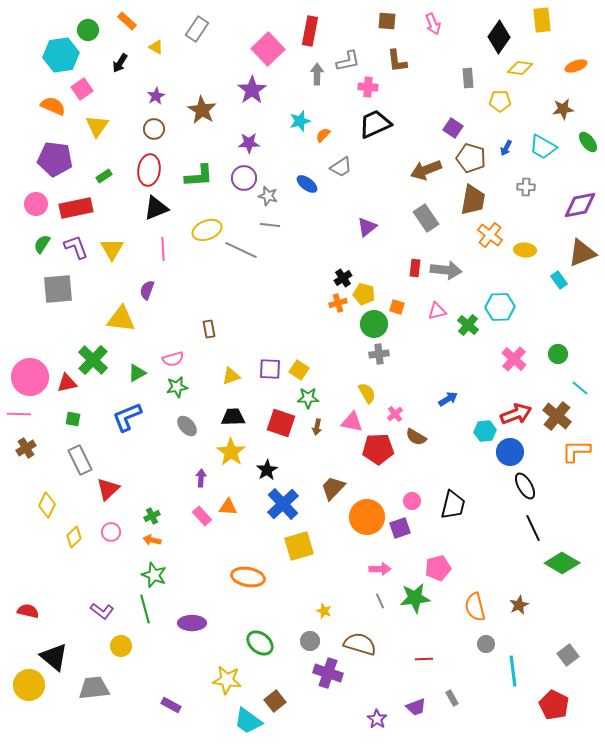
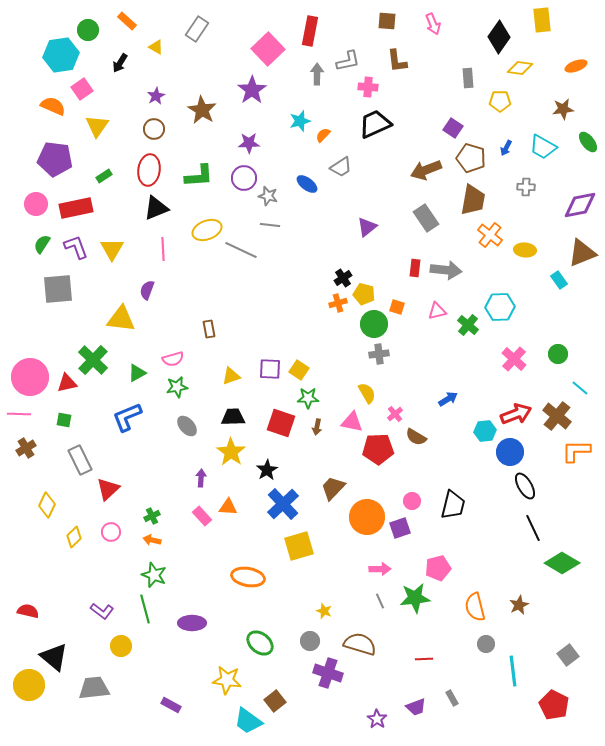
green square at (73, 419): moved 9 px left, 1 px down
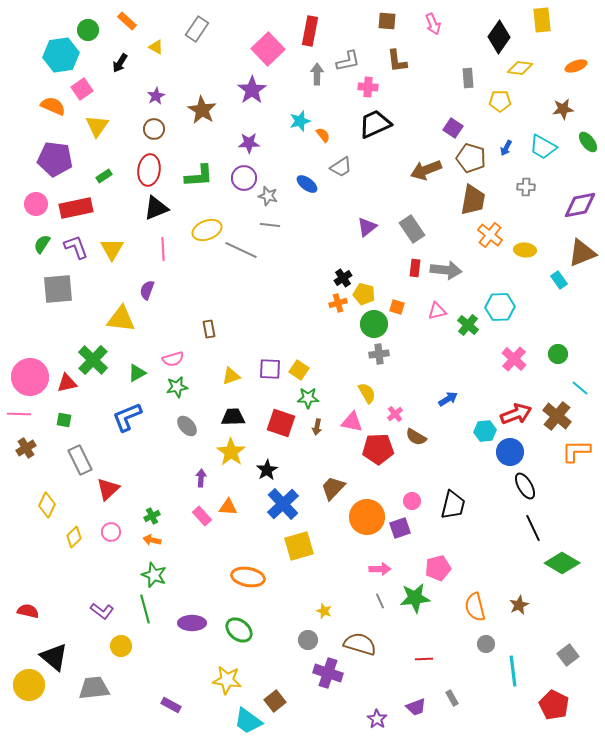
orange semicircle at (323, 135): rotated 98 degrees clockwise
gray rectangle at (426, 218): moved 14 px left, 11 px down
gray circle at (310, 641): moved 2 px left, 1 px up
green ellipse at (260, 643): moved 21 px left, 13 px up
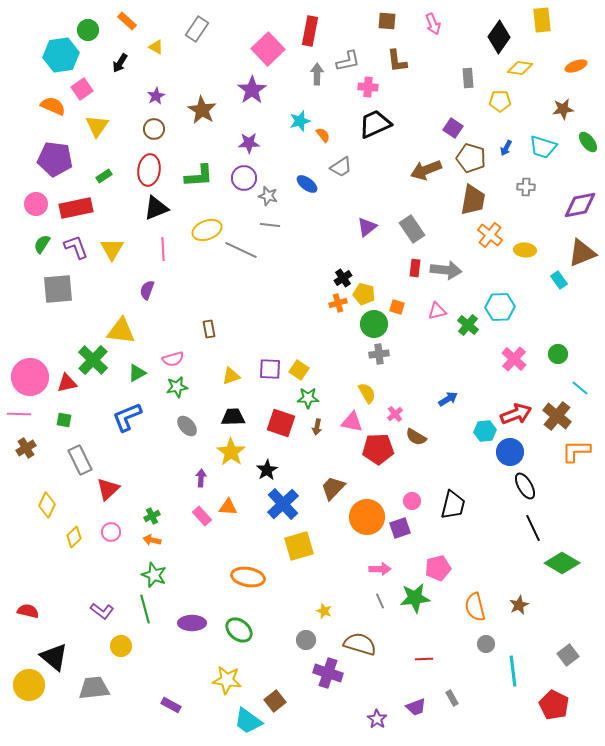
cyan trapezoid at (543, 147): rotated 12 degrees counterclockwise
yellow triangle at (121, 319): moved 12 px down
gray circle at (308, 640): moved 2 px left
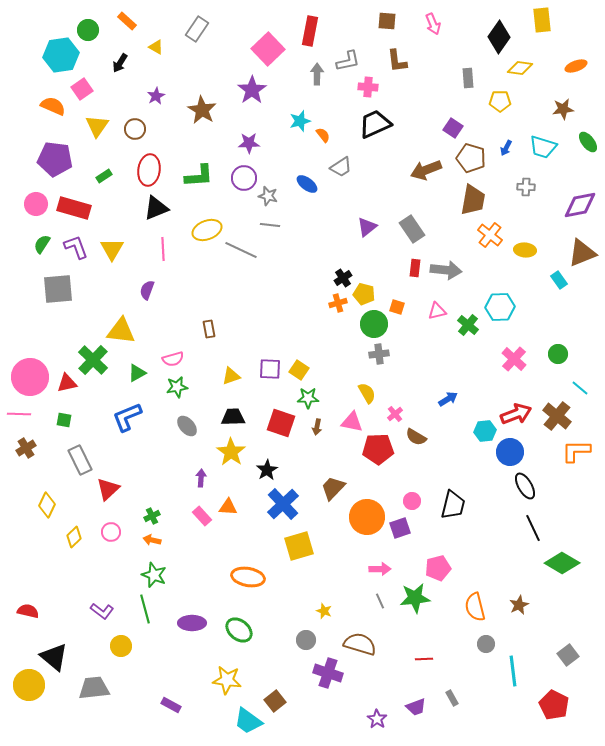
brown circle at (154, 129): moved 19 px left
red rectangle at (76, 208): moved 2 px left; rotated 28 degrees clockwise
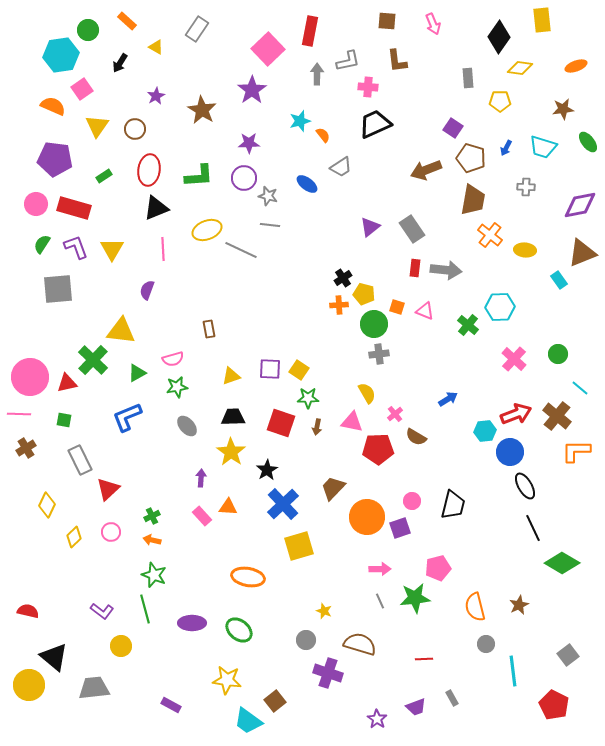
purple triangle at (367, 227): moved 3 px right
orange cross at (338, 303): moved 1 px right, 2 px down; rotated 12 degrees clockwise
pink triangle at (437, 311): moved 12 px left; rotated 36 degrees clockwise
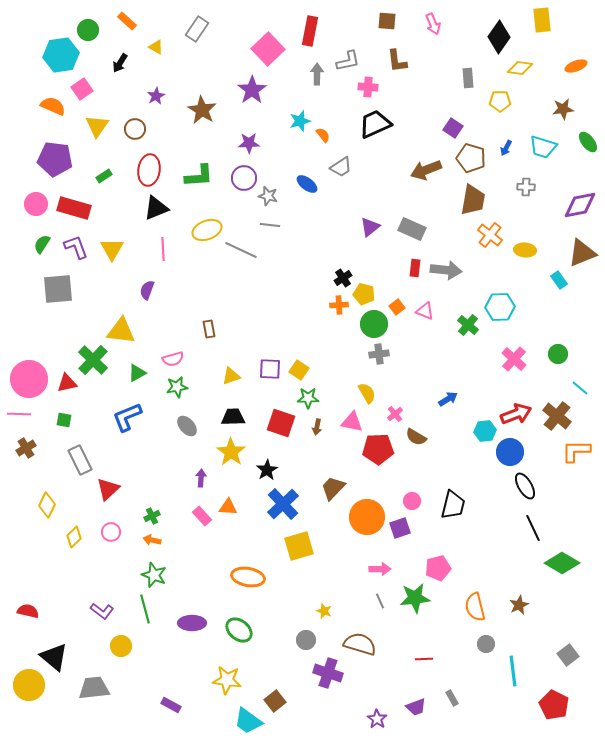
gray rectangle at (412, 229): rotated 32 degrees counterclockwise
orange square at (397, 307): rotated 35 degrees clockwise
pink circle at (30, 377): moved 1 px left, 2 px down
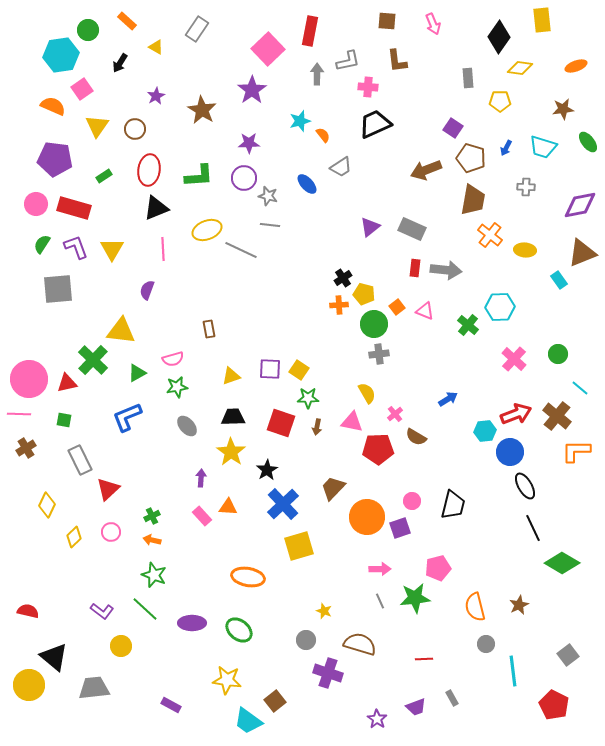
blue ellipse at (307, 184): rotated 10 degrees clockwise
green line at (145, 609): rotated 32 degrees counterclockwise
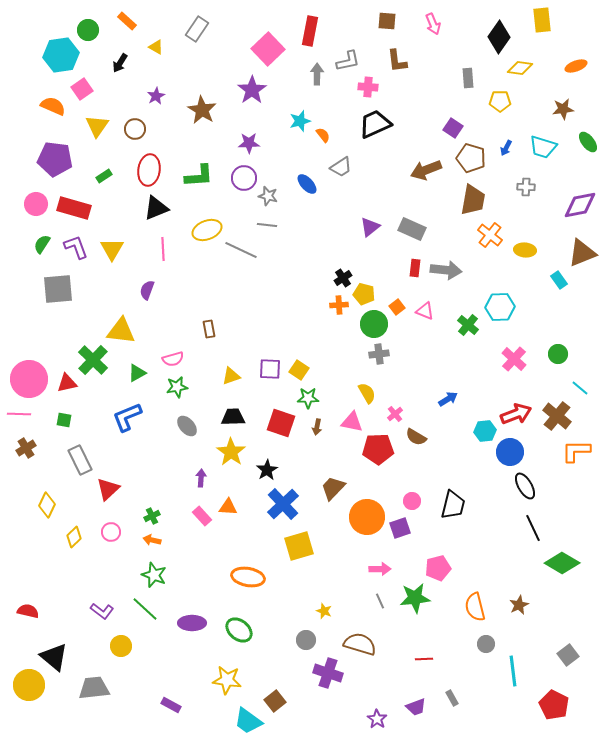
gray line at (270, 225): moved 3 px left
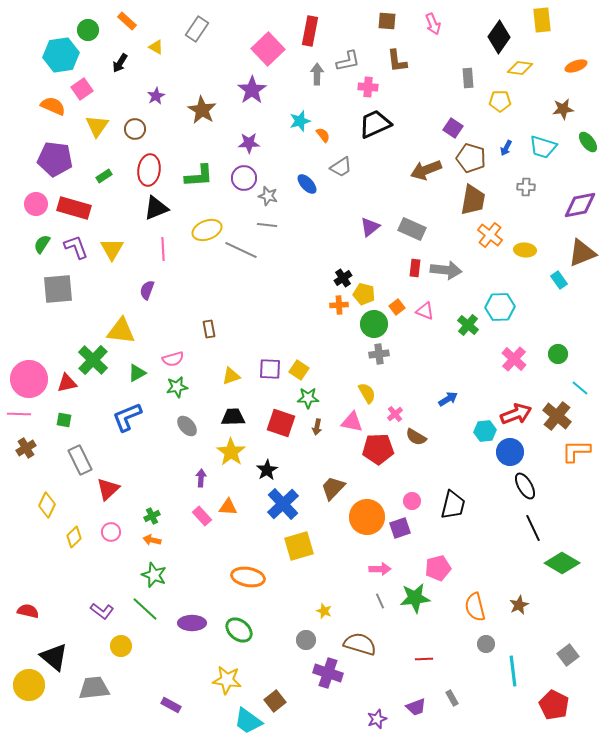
purple star at (377, 719): rotated 18 degrees clockwise
